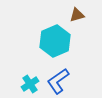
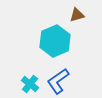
cyan cross: rotated 18 degrees counterclockwise
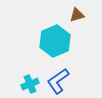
cyan cross: rotated 30 degrees clockwise
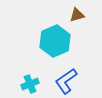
blue L-shape: moved 8 px right
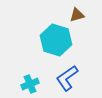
cyan hexagon: moved 1 px right, 1 px up; rotated 20 degrees counterclockwise
blue L-shape: moved 1 px right, 3 px up
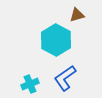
cyan hexagon: rotated 12 degrees clockwise
blue L-shape: moved 2 px left
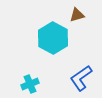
cyan hexagon: moved 3 px left, 2 px up
blue L-shape: moved 16 px right
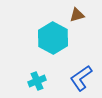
cyan cross: moved 7 px right, 3 px up
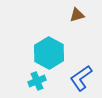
cyan hexagon: moved 4 px left, 15 px down
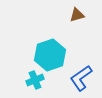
cyan hexagon: moved 1 px right, 2 px down; rotated 12 degrees clockwise
cyan cross: moved 2 px left, 1 px up
